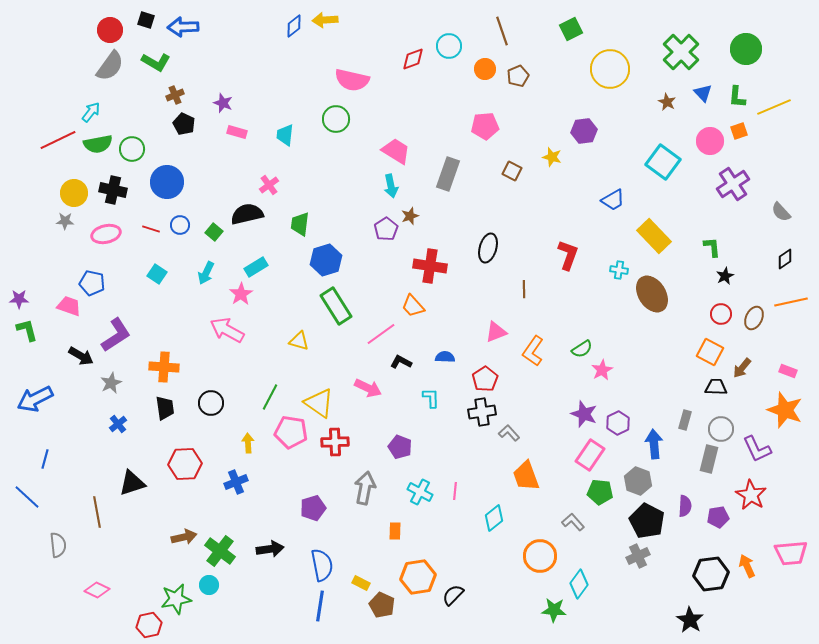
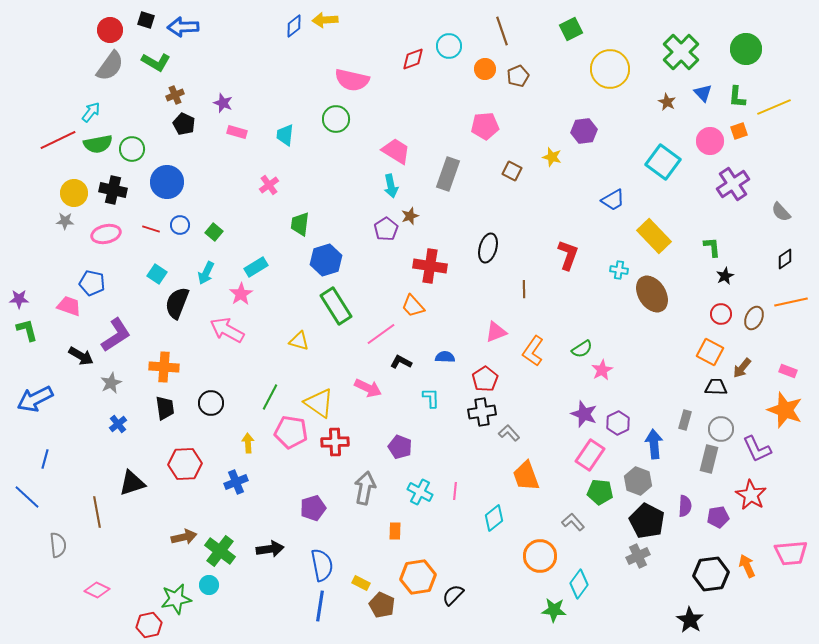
black semicircle at (247, 214): moved 70 px left, 89 px down; rotated 56 degrees counterclockwise
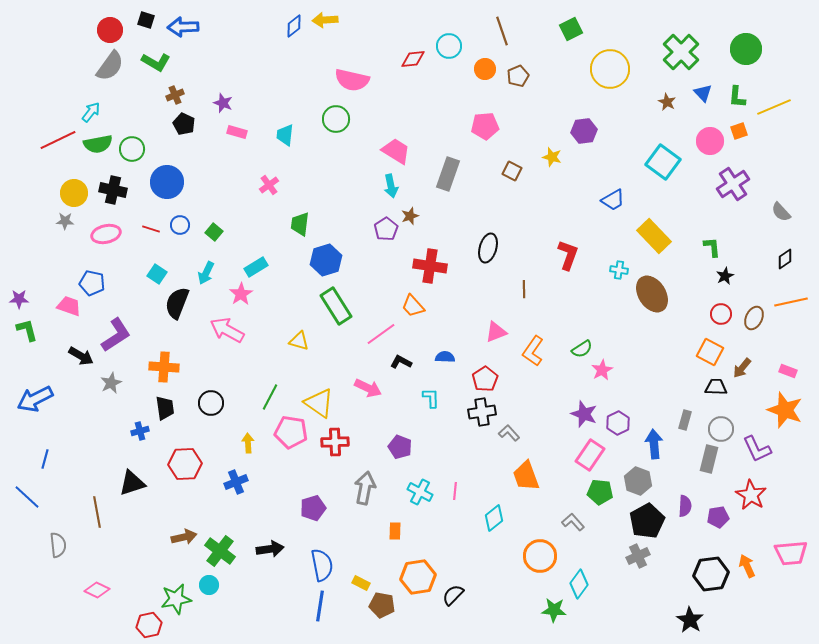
red diamond at (413, 59): rotated 15 degrees clockwise
blue cross at (118, 424): moved 22 px right, 7 px down; rotated 24 degrees clockwise
black pentagon at (647, 521): rotated 16 degrees clockwise
brown pentagon at (382, 605): rotated 15 degrees counterclockwise
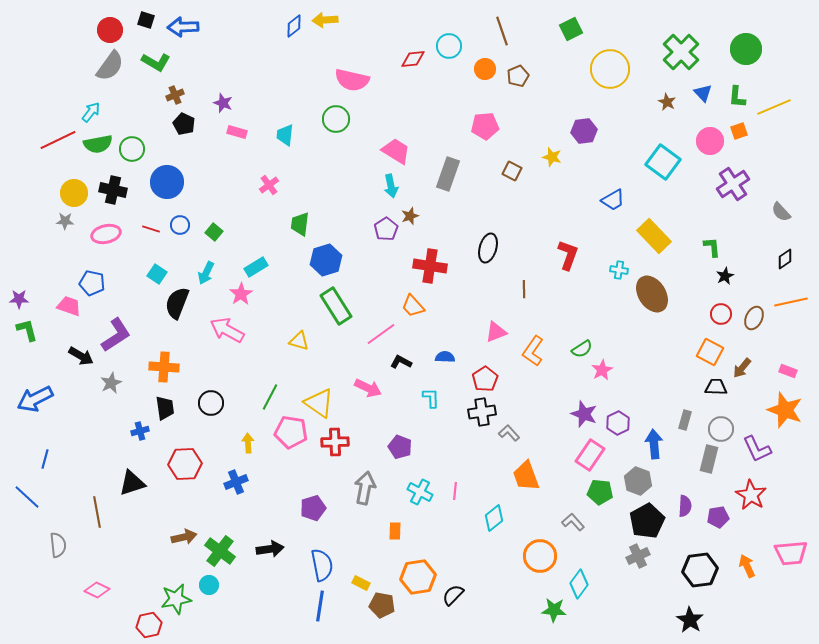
black hexagon at (711, 574): moved 11 px left, 4 px up
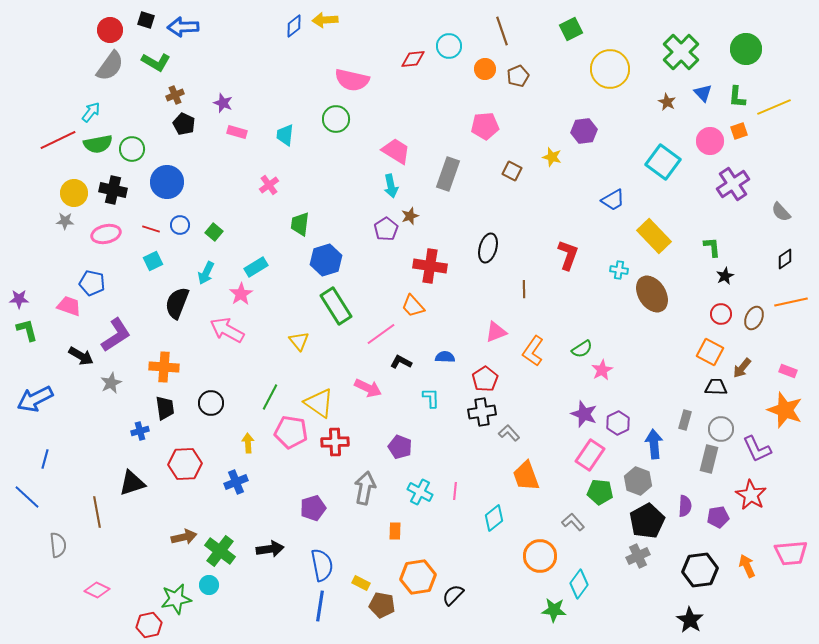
cyan square at (157, 274): moved 4 px left, 13 px up; rotated 30 degrees clockwise
yellow triangle at (299, 341): rotated 35 degrees clockwise
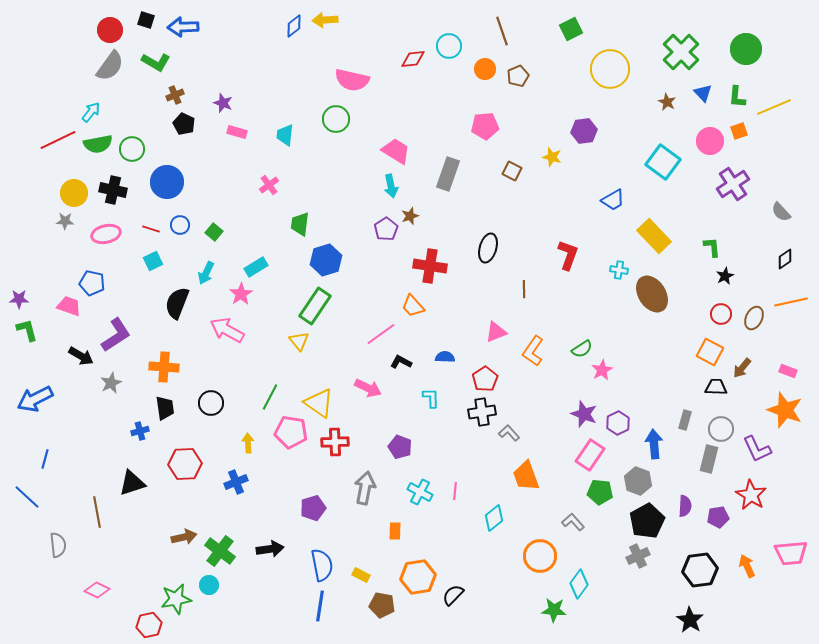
green rectangle at (336, 306): moved 21 px left; rotated 66 degrees clockwise
yellow rectangle at (361, 583): moved 8 px up
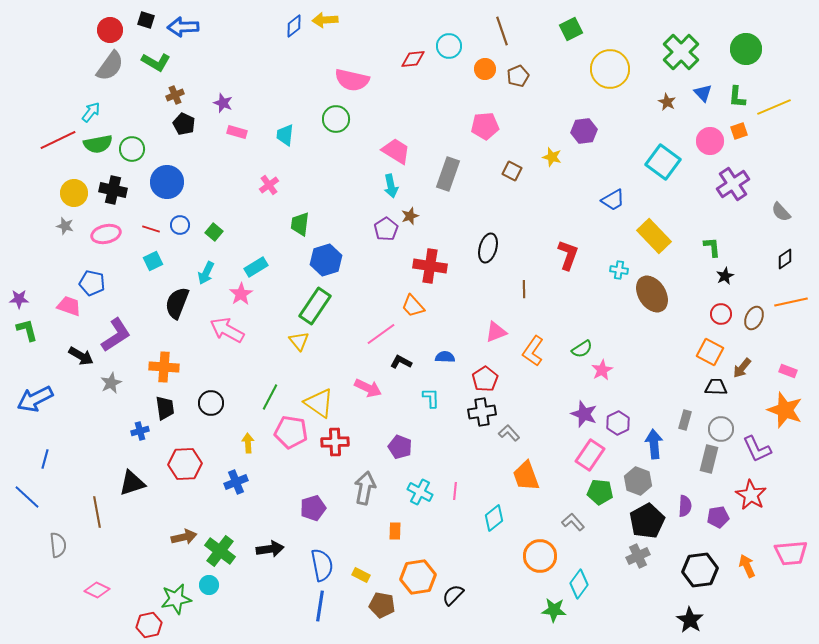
gray star at (65, 221): moved 5 px down; rotated 12 degrees clockwise
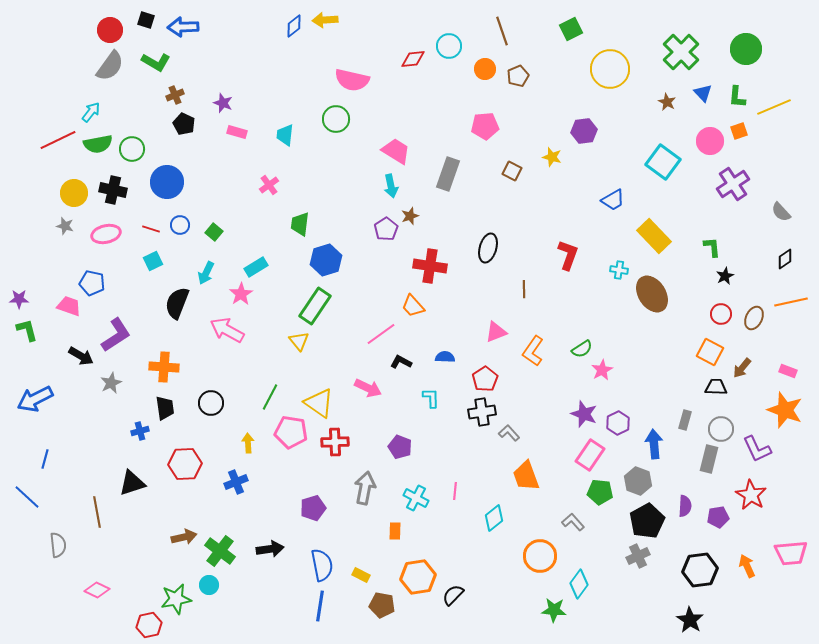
cyan cross at (420, 492): moved 4 px left, 6 px down
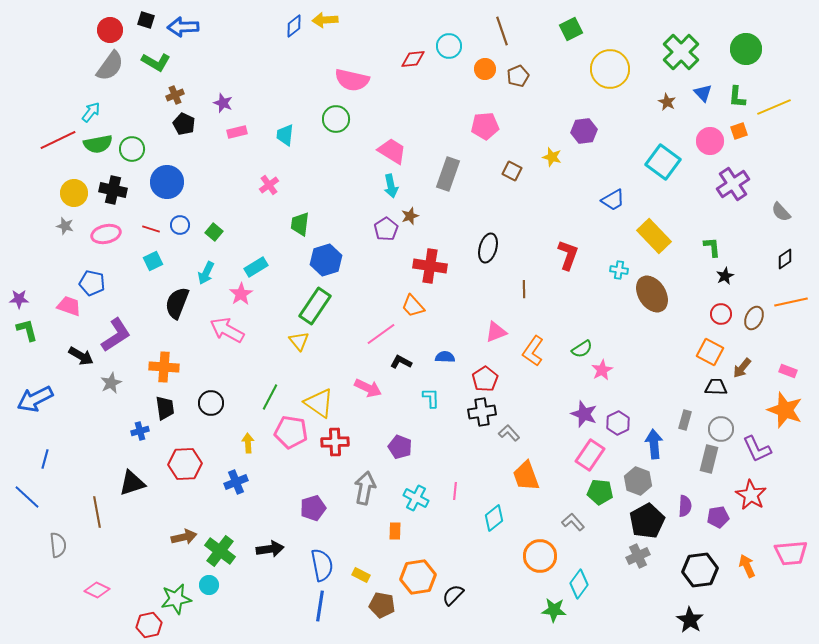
pink rectangle at (237, 132): rotated 30 degrees counterclockwise
pink trapezoid at (396, 151): moved 4 px left
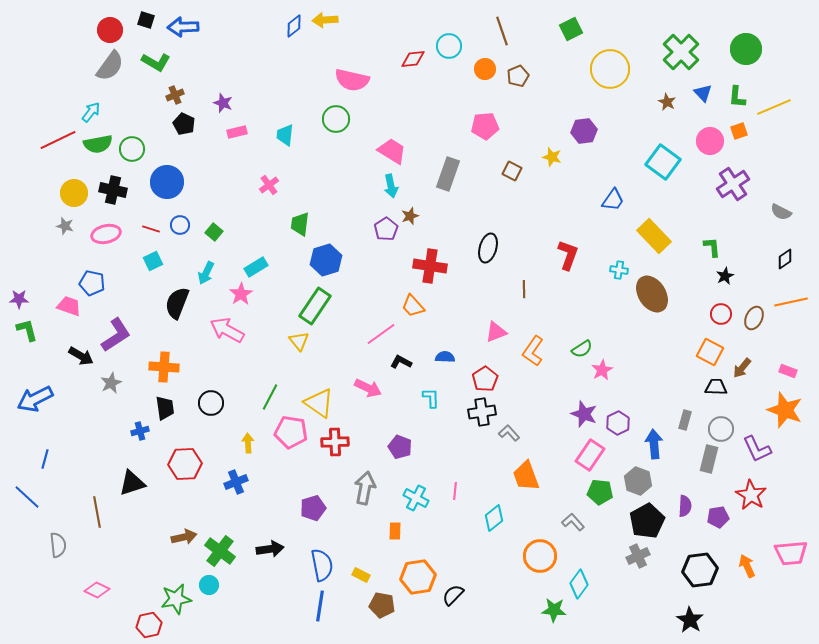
blue trapezoid at (613, 200): rotated 25 degrees counterclockwise
gray semicircle at (781, 212): rotated 20 degrees counterclockwise
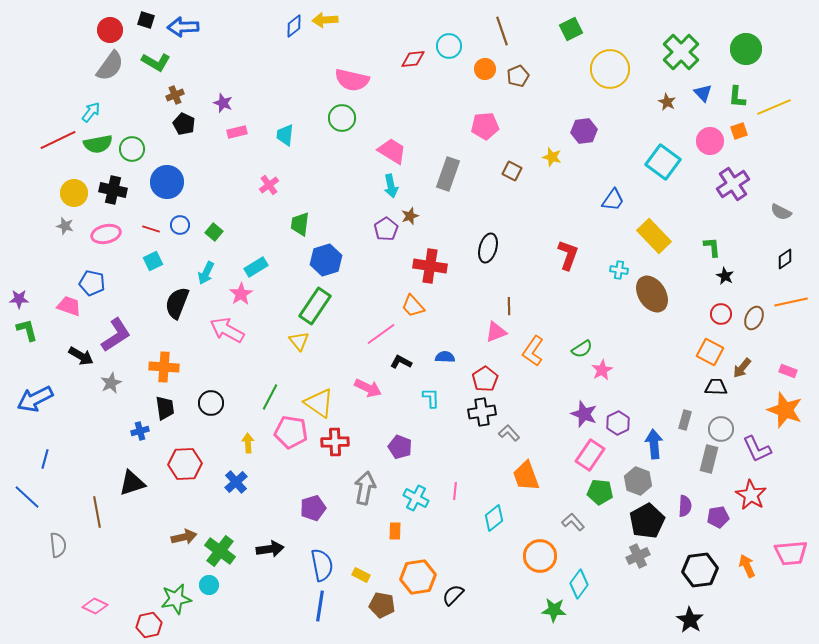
green circle at (336, 119): moved 6 px right, 1 px up
black star at (725, 276): rotated 18 degrees counterclockwise
brown line at (524, 289): moved 15 px left, 17 px down
blue cross at (236, 482): rotated 20 degrees counterclockwise
pink diamond at (97, 590): moved 2 px left, 16 px down
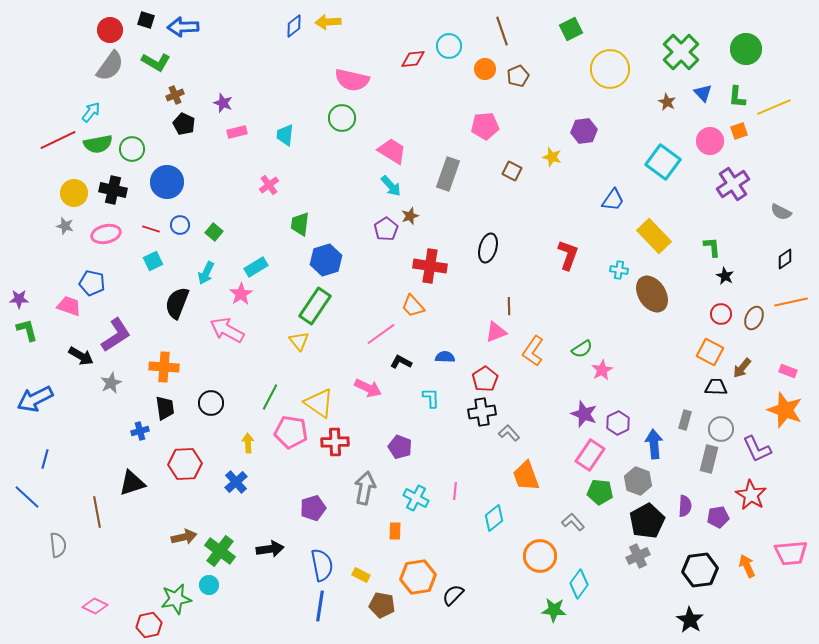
yellow arrow at (325, 20): moved 3 px right, 2 px down
cyan arrow at (391, 186): rotated 30 degrees counterclockwise
